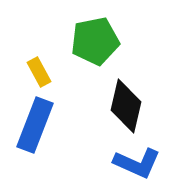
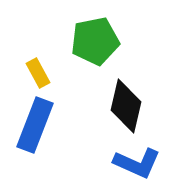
yellow rectangle: moved 1 px left, 1 px down
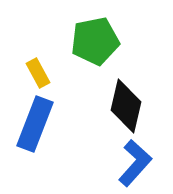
blue rectangle: moved 1 px up
blue L-shape: moved 2 px left; rotated 72 degrees counterclockwise
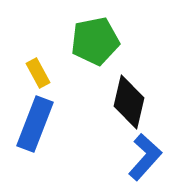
black diamond: moved 3 px right, 4 px up
blue L-shape: moved 10 px right, 6 px up
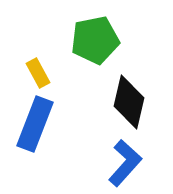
green pentagon: moved 1 px up
blue L-shape: moved 20 px left, 6 px down
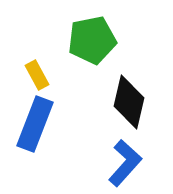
green pentagon: moved 3 px left
yellow rectangle: moved 1 px left, 2 px down
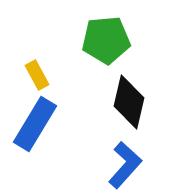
green pentagon: moved 14 px right; rotated 6 degrees clockwise
blue rectangle: rotated 10 degrees clockwise
blue L-shape: moved 2 px down
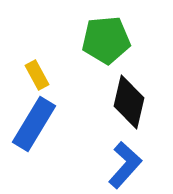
blue rectangle: moved 1 px left
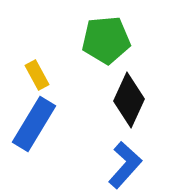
black diamond: moved 2 px up; rotated 12 degrees clockwise
